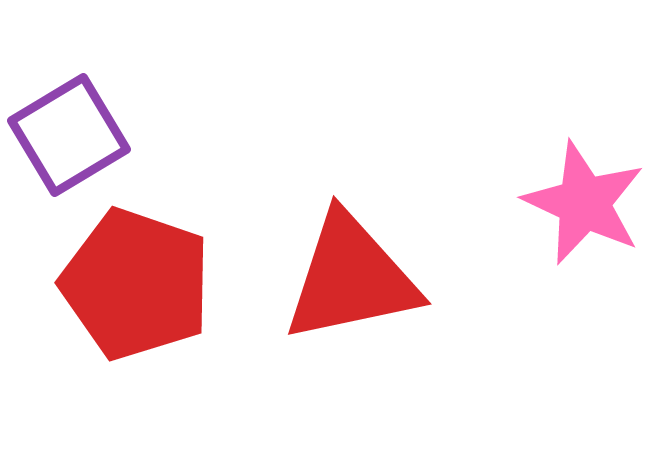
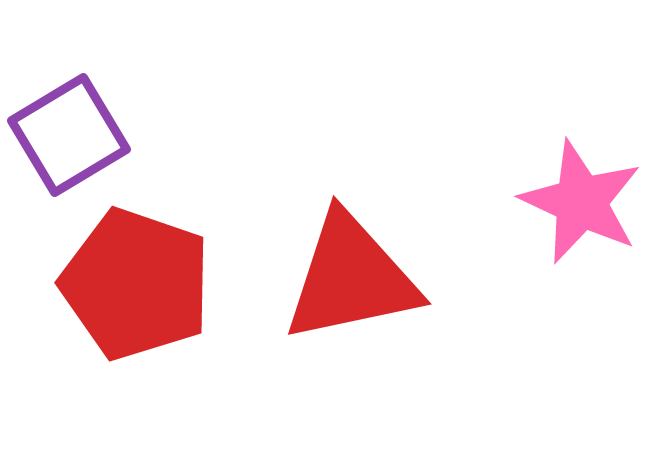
pink star: moved 3 px left, 1 px up
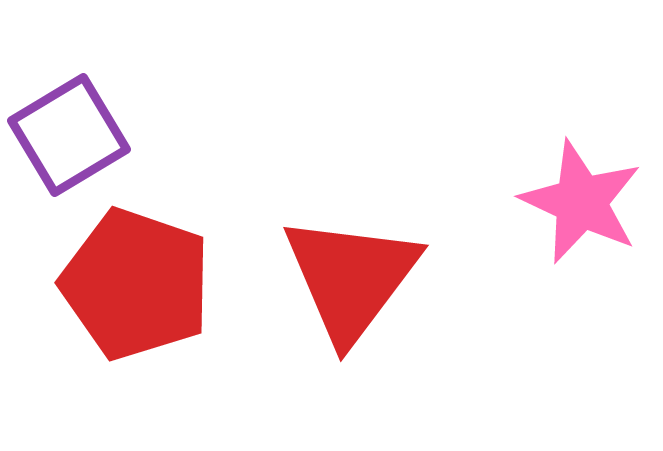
red triangle: rotated 41 degrees counterclockwise
